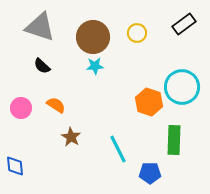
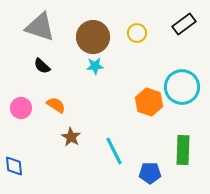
green rectangle: moved 9 px right, 10 px down
cyan line: moved 4 px left, 2 px down
blue diamond: moved 1 px left
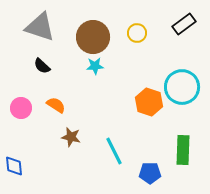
brown star: rotated 18 degrees counterclockwise
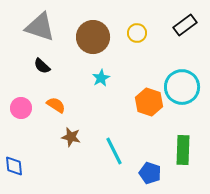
black rectangle: moved 1 px right, 1 px down
cyan star: moved 6 px right, 12 px down; rotated 24 degrees counterclockwise
blue pentagon: rotated 20 degrees clockwise
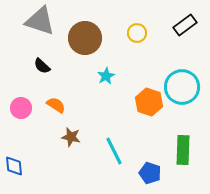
gray triangle: moved 6 px up
brown circle: moved 8 px left, 1 px down
cyan star: moved 5 px right, 2 px up
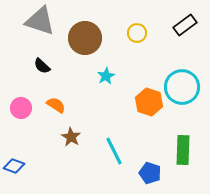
brown star: rotated 18 degrees clockwise
blue diamond: rotated 65 degrees counterclockwise
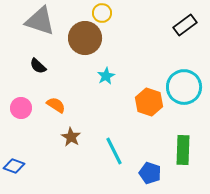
yellow circle: moved 35 px left, 20 px up
black semicircle: moved 4 px left
cyan circle: moved 2 px right
